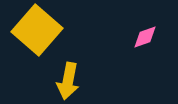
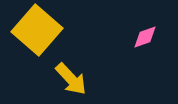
yellow arrow: moved 3 px right, 2 px up; rotated 54 degrees counterclockwise
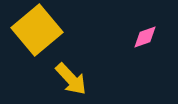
yellow square: rotated 9 degrees clockwise
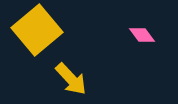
pink diamond: moved 3 px left, 2 px up; rotated 72 degrees clockwise
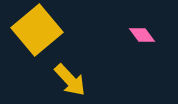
yellow arrow: moved 1 px left, 1 px down
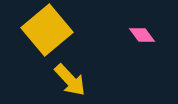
yellow square: moved 10 px right
